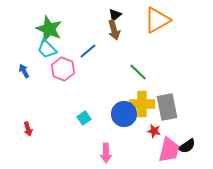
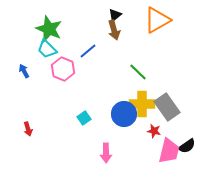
gray rectangle: rotated 24 degrees counterclockwise
pink trapezoid: moved 1 px down
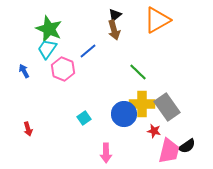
cyan trapezoid: rotated 80 degrees clockwise
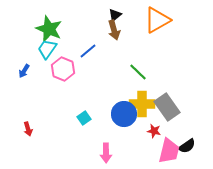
blue arrow: rotated 120 degrees counterclockwise
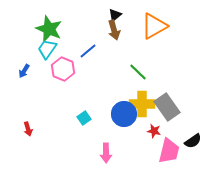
orange triangle: moved 3 px left, 6 px down
black semicircle: moved 6 px right, 5 px up
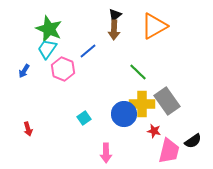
brown arrow: rotated 18 degrees clockwise
gray rectangle: moved 6 px up
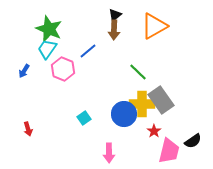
gray rectangle: moved 6 px left, 1 px up
red star: rotated 24 degrees clockwise
pink arrow: moved 3 px right
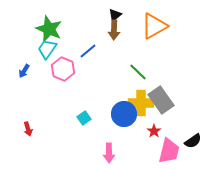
yellow cross: moved 1 px left, 1 px up
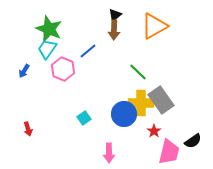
pink trapezoid: moved 1 px down
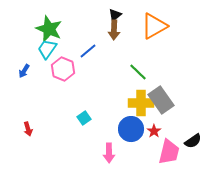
blue circle: moved 7 px right, 15 px down
